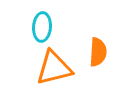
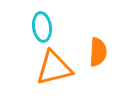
cyan ellipse: rotated 12 degrees counterclockwise
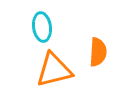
orange triangle: moved 2 px down
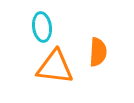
orange triangle: moved 1 px right, 3 px up; rotated 21 degrees clockwise
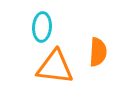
cyan ellipse: rotated 12 degrees clockwise
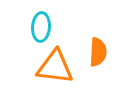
cyan ellipse: moved 1 px left
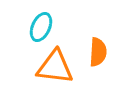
cyan ellipse: rotated 20 degrees clockwise
